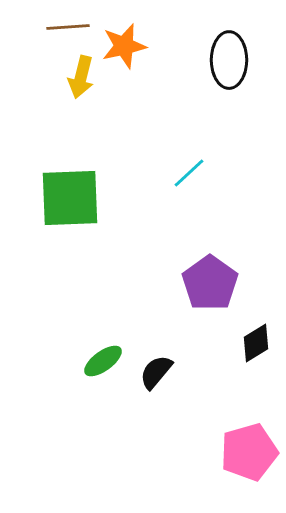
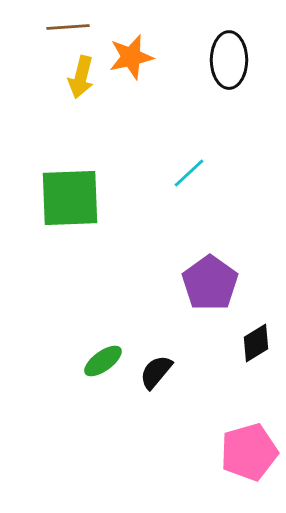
orange star: moved 7 px right, 11 px down
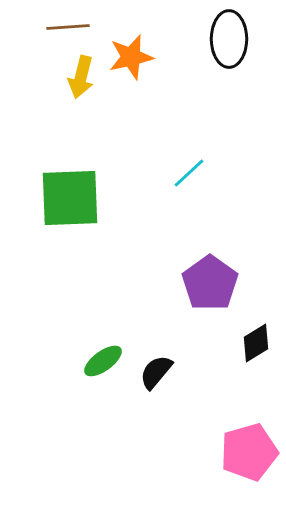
black ellipse: moved 21 px up
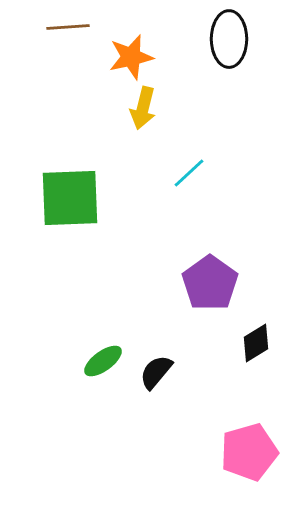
yellow arrow: moved 62 px right, 31 px down
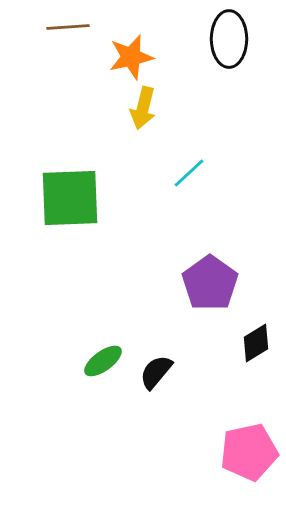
pink pentagon: rotated 4 degrees clockwise
